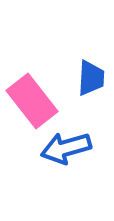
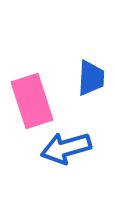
pink rectangle: rotated 20 degrees clockwise
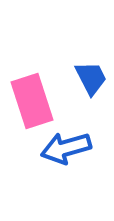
blue trapezoid: rotated 30 degrees counterclockwise
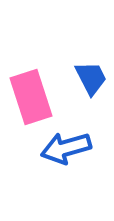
pink rectangle: moved 1 px left, 4 px up
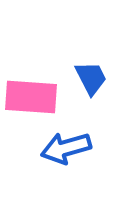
pink rectangle: rotated 68 degrees counterclockwise
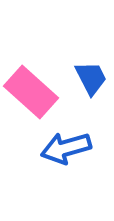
pink rectangle: moved 5 px up; rotated 38 degrees clockwise
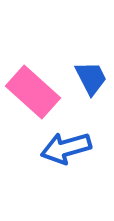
pink rectangle: moved 2 px right
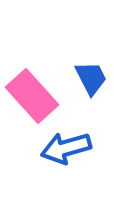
pink rectangle: moved 1 px left, 4 px down; rotated 6 degrees clockwise
